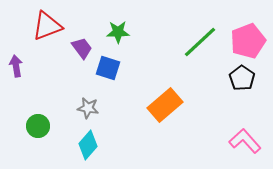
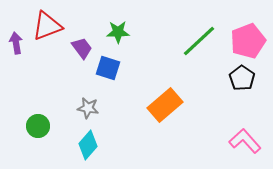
green line: moved 1 px left, 1 px up
purple arrow: moved 23 px up
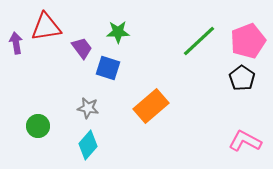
red triangle: moved 1 px left, 1 px down; rotated 12 degrees clockwise
orange rectangle: moved 14 px left, 1 px down
pink L-shape: rotated 20 degrees counterclockwise
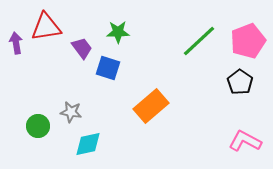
black pentagon: moved 2 px left, 4 px down
gray star: moved 17 px left, 4 px down
cyan diamond: moved 1 px up; rotated 36 degrees clockwise
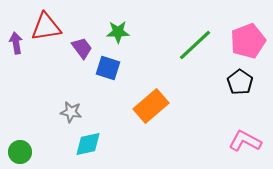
green line: moved 4 px left, 4 px down
green circle: moved 18 px left, 26 px down
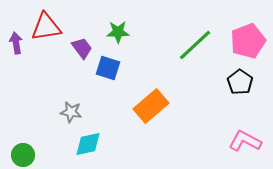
green circle: moved 3 px right, 3 px down
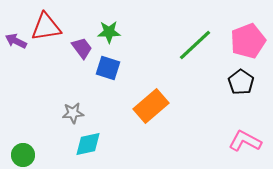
green star: moved 9 px left
purple arrow: moved 2 px up; rotated 55 degrees counterclockwise
black pentagon: moved 1 px right
gray star: moved 2 px right, 1 px down; rotated 15 degrees counterclockwise
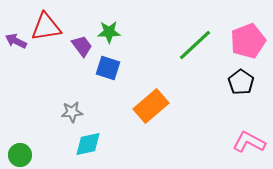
purple trapezoid: moved 2 px up
gray star: moved 1 px left, 1 px up
pink L-shape: moved 4 px right, 1 px down
green circle: moved 3 px left
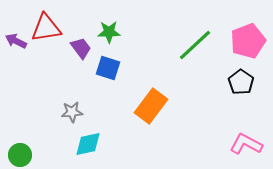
red triangle: moved 1 px down
purple trapezoid: moved 1 px left, 2 px down
orange rectangle: rotated 12 degrees counterclockwise
pink L-shape: moved 3 px left, 2 px down
